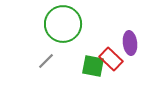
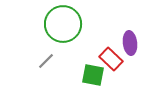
green square: moved 9 px down
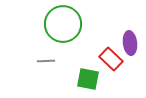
gray line: rotated 42 degrees clockwise
green square: moved 5 px left, 4 px down
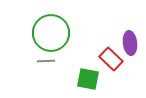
green circle: moved 12 px left, 9 px down
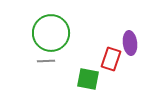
red rectangle: rotated 65 degrees clockwise
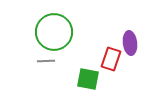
green circle: moved 3 px right, 1 px up
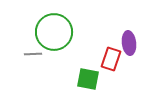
purple ellipse: moved 1 px left
gray line: moved 13 px left, 7 px up
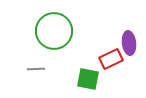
green circle: moved 1 px up
gray line: moved 3 px right, 15 px down
red rectangle: rotated 45 degrees clockwise
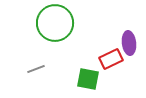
green circle: moved 1 px right, 8 px up
gray line: rotated 18 degrees counterclockwise
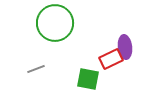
purple ellipse: moved 4 px left, 4 px down
